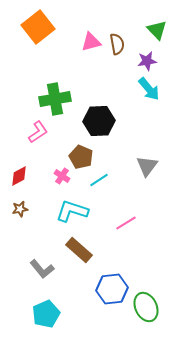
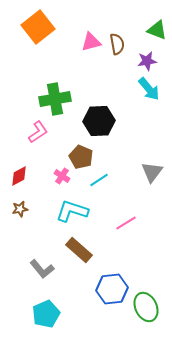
green triangle: rotated 25 degrees counterclockwise
gray triangle: moved 5 px right, 6 px down
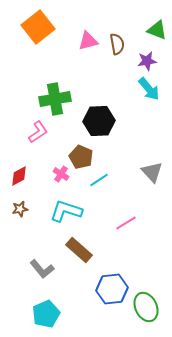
pink triangle: moved 3 px left, 1 px up
gray triangle: rotated 20 degrees counterclockwise
pink cross: moved 1 px left, 2 px up
cyan L-shape: moved 6 px left
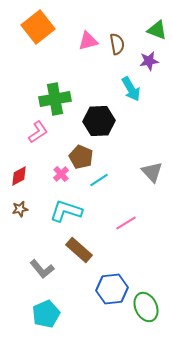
purple star: moved 2 px right
cyan arrow: moved 18 px left; rotated 10 degrees clockwise
pink cross: rotated 14 degrees clockwise
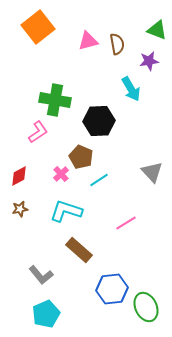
green cross: moved 1 px down; rotated 20 degrees clockwise
gray L-shape: moved 1 px left, 6 px down
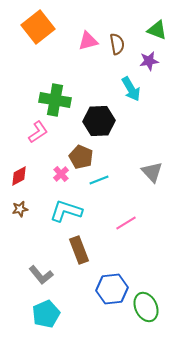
cyan line: rotated 12 degrees clockwise
brown rectangle: rotated 28 degrees clockwise
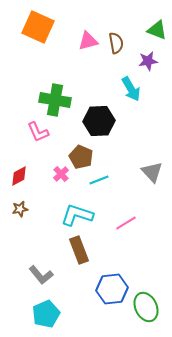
orange square: rotated 28 degrees counterclockwise
brown semicircle: moved 1 px left, 1 px up
purple star: moved 1 px left
pink L-shape: rotated 100 degrees clockwise
cyan L-shape: moved 11 px right, 4 px down
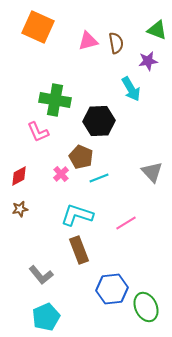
cyan line: moved 2 px up
cyan pentagon: moved 3 px down
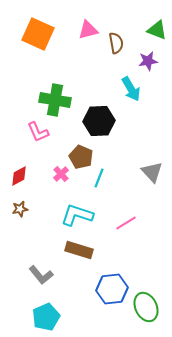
orange square: moved 7 px down
pink triangle: moved 11 px up
cyan line: rotated 48 degrees counterclockwise
brown rectangle: rotated 52 degrees counterclockwise
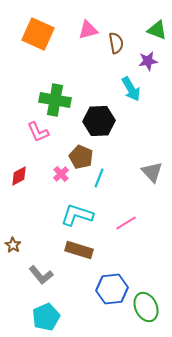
brown star: moved 7 px left, 36 px down; rotated 28 degrees counterclockwise
